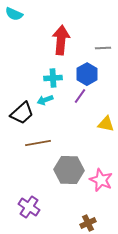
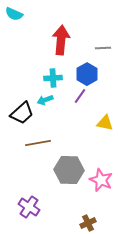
yellow triangle: moved 1 px left, 1 px up
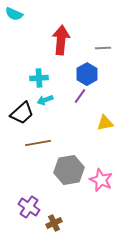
cyan cross: moved 14 px left
yellow triangle: rotated 24 degrees counterclockwise
gray hexagon: rotated 12 degrees counterclockwise
brown cross: moved 34 px left
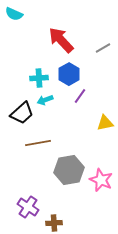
red arrow: rotated 48 degrees counterclockwise
gray line: rotated 28 degrees counterclockwise
blue hexagon: moved 18 px left
purple cross: moved 1 px left
brown cross: rotated 21 degrees clockwise
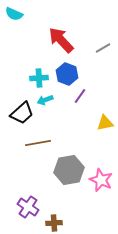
blue hexagon: moved 2 px left; rotated 10 degrees counterclockwise
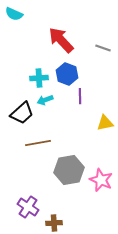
gray line: rotated 49 degrees clockwise
purple line: rotated 35 degrees counterclockwise
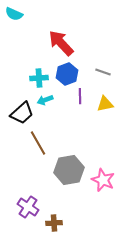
red arrow: moved 3 px down
gray line: moved 24 px down
blue hexagon: rotated 20 degrees clockwise
yellow triangle: moved 19 px up
brown line: rotated 70 degrees clockwise
pink star: moved 2 px right
